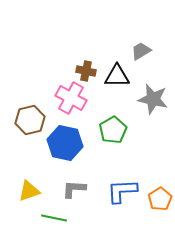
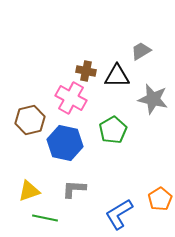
blue L-shape: moved 3 px left, 23 px down; rotated 28 degrees counterclockwise
green line: moved 9 px left
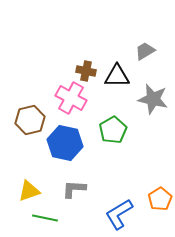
gray trapezoid: moved 4 px right
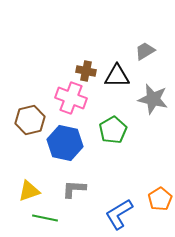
pink cross: rotated 8 degrees counterclockwise
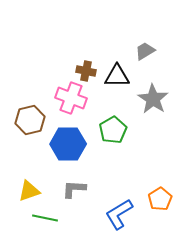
gray star: rotated 20 degrees clockwise
blue hexagon: moved 3 px right, 1 px down; rotated 12 degrees counterclockwise
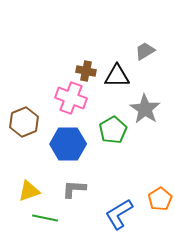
gray star: moved 8 px left, 10 px down
brown hexagon: moved 6 px left, 2 px down; rotated 8 degrees counterclockwise
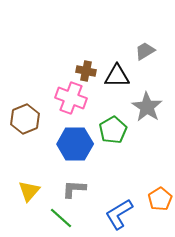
gray star: moved 2 px right, 2 px up
brown hexagon: moved 1 px right, 3 px up
blue hexagon: moved 7 px right
yellow triangle: rotated 30 degrees counterclockwise
green line: moved 16 px right; rotated 30 degrees clockwise
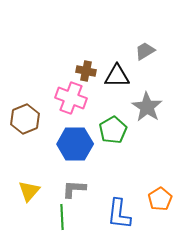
blue L-shape: rotated 52 degrees counterclockwise
green line: moved 1 px right, 1 px up; rotated 45 degrees clockwise
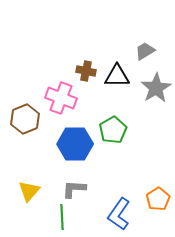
pink cross: moved 10 px left
gray star: moved 9 px right, 19 px up; rotated 8 degrees clockwise
orange pentagon: moved 2 px left
blue L-shape: rotated 28 degrees clockwise
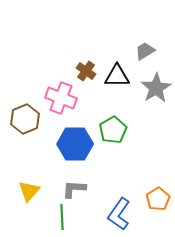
brown cross: rotated 24 degrees clockwise
